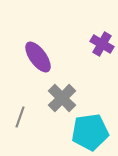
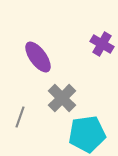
cyan pentagon: moved 3 px left, 2 px down
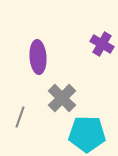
purple ellipse: rotated 32 degrees clockwise
cyan pentagon: rotated 9 degrees clockwise
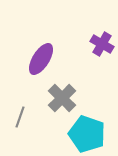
purple ellipse: moved 3 px right, 2 px down; rotated 36 degrees clockwise
cyan pentagon: rotated 18 degrees clockwise
